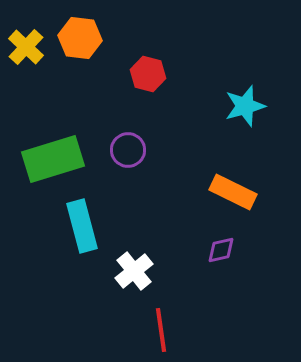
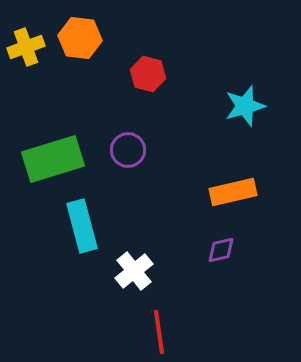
yellow cross: rotated 27 degrees clockwise
orange rectangle: rotated 39 degrees counterclockwise
red line: moved 2 px left, 2 px down
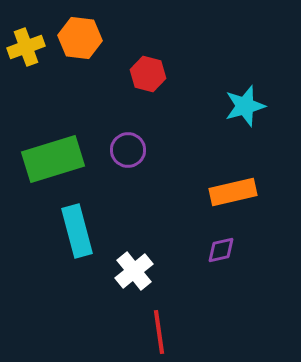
cyan rectangle: moved 5 px left, 5 px down
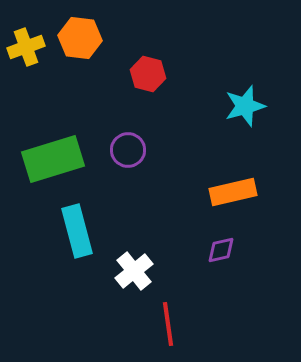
red line: moved 9 px right, 8 px up
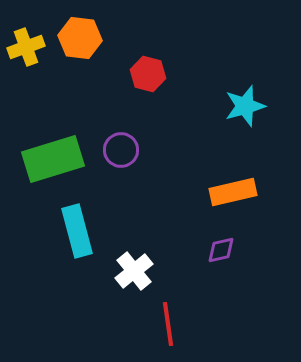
purple circle: moved 7 px left
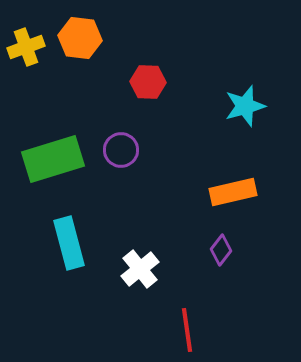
red hexagon: moved 8 px down; rotated 12 degrees counterclockwise
cyan rectangle: moved 8 px left, 12 px down
purple diamond: rotated 40 degrees counterclockwise
white cross: moved 6 px right, 2 px up
red line: moved 19 px right, 6 px down
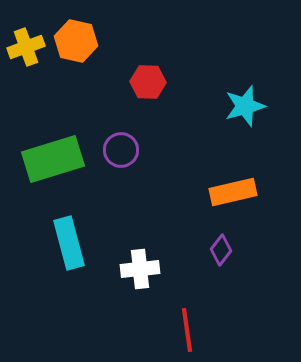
orange hexagon: moved 4 px left, 3 px down; rotated 6 degrees clockwise
white cross: rotated 33 degrees clockwise
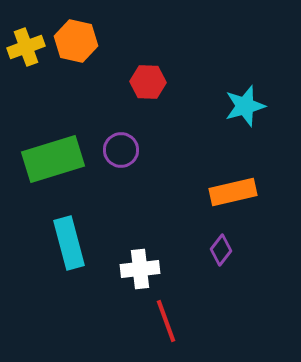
red line: moved 21 px left, 9 px up; rotated 12 degrees counterclockwise
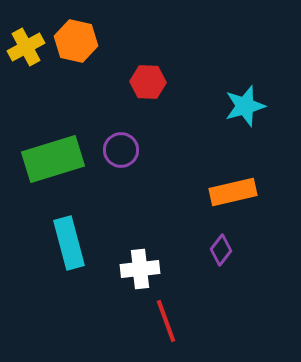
yellow cross: rotated 9 degrees counterclockwise
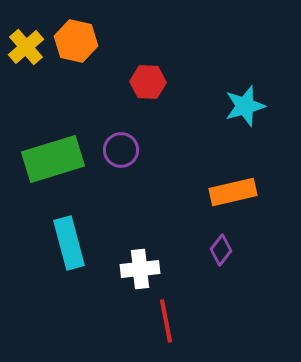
yellow cross: rotated 12 degrees counterclockwise
red line: rotated 9 degrees clockwise
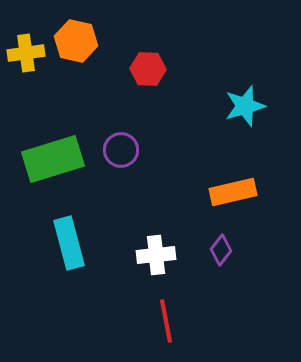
yellow cross: moved 6 px down; rotated 33 degrees clockwise
red hexagon: moved 13 px up
white cross: moved 16 px right, 14 px up
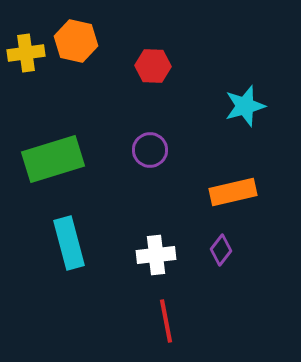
red hexagon: moved 5 px right, 3 px up
purple circle: moved 29 px right
